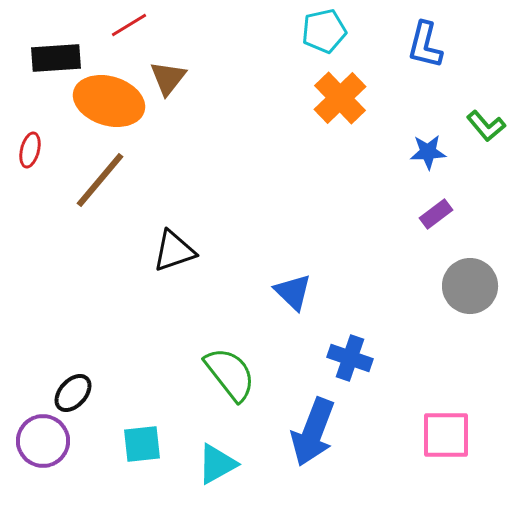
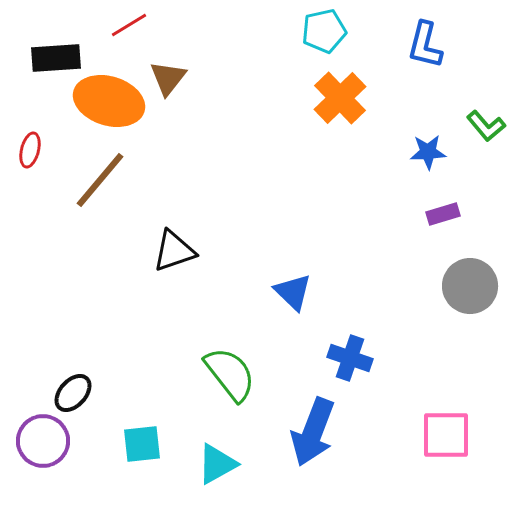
purple rectangle: moved 7 px right; rotated 20 degrees clockwise
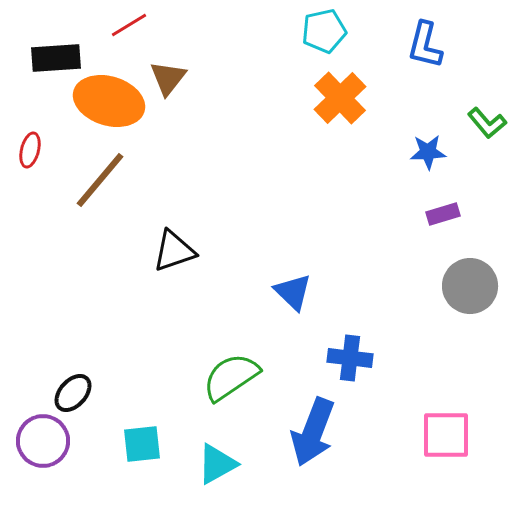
green L-shape: moved 1 px right, 3 px up
blue cross: rotated 12 degrees counterclockwise
green semicircle: moved 1 px right, 3 px down; rotated 86 degrees counterclockwise
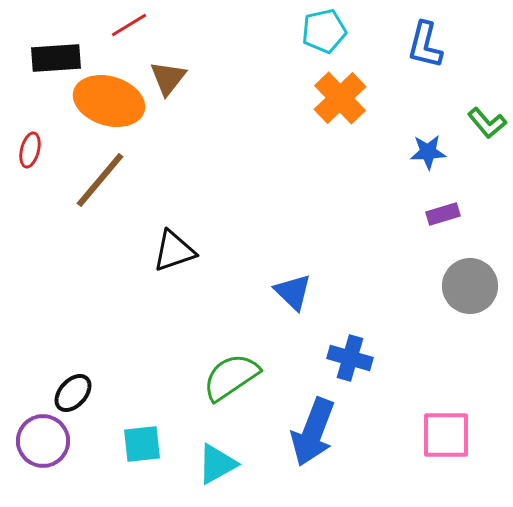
blue cross: rotated 9 degrees clockwise
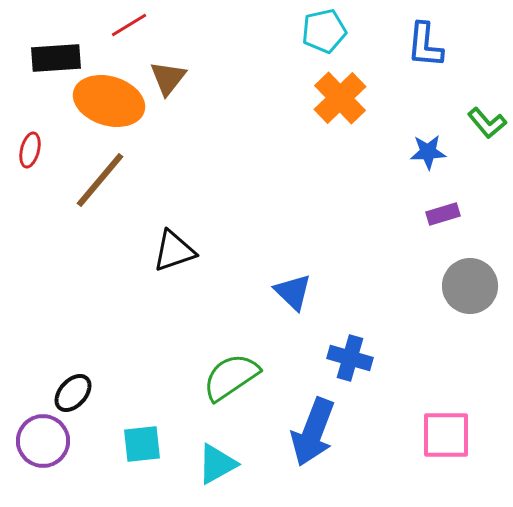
blue L-shape: rotated 9 degrees counterclockwise
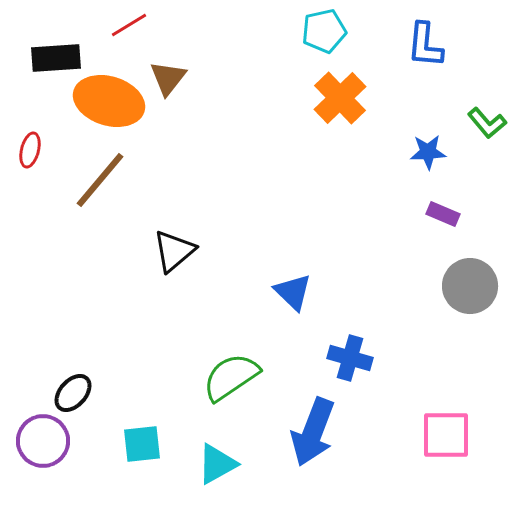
purple rectangle: rotated 40 degrees clockwise
black triangle: rotated 21 degrees counterclockwise
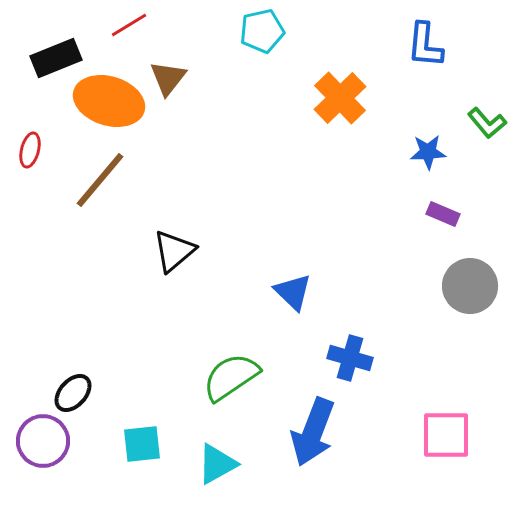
cyan pentagon: moved 62 px left
black rectangle: rotated 18 degrees counterclockwise
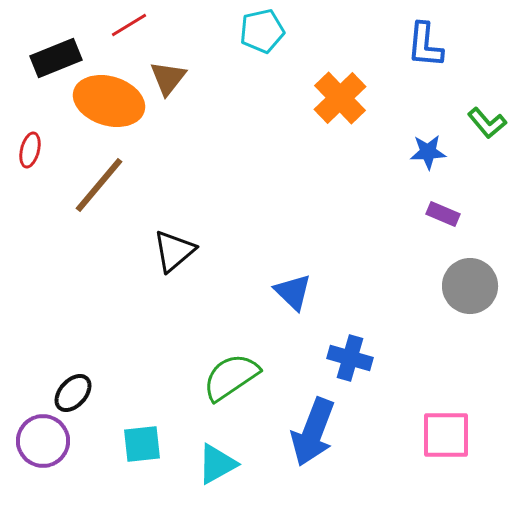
brown line: moved 1 px left, 5 px down
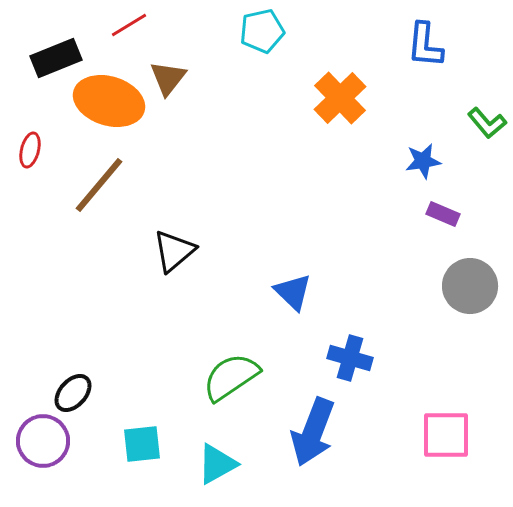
blue star: moved 5 px left, 9 px down; rotated 6 degrees counterclockwise
